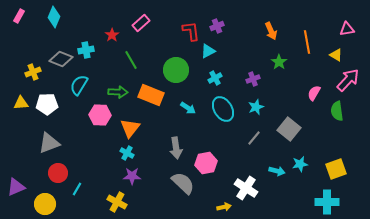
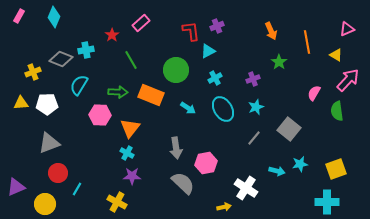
pink triangle at (347, 29): rotated 14 degrees counterclockwise
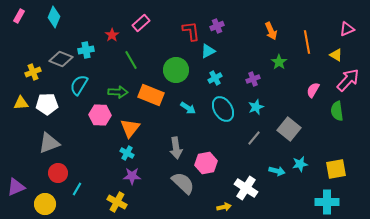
pink semicircle at (314, 93): moved 1 px left, 3 px up
yellow square at (336, 169): rotated 10 degrees clockwise
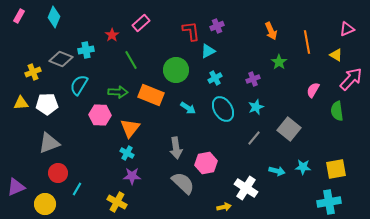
pink arrow at (348, 80): moved 3 px right, 1 px up
cyan star at (300, 164): moved 3 px right, 3 px down; rotated 14 degrees clockwise
cyan cross at (327, 202): moved 2 px right; rotated 10 degrees counterclockwise
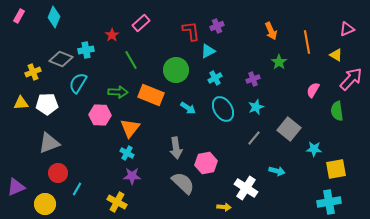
cyan semicircle at (79, 85): moved 1 px left, 2 px up
cyan star at (303, 167): moved 11 px right, 18 px up
yellow arrow at (224, 207): rotated 16 degrees clockwise
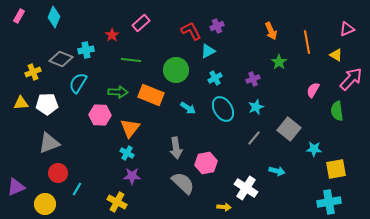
red L-shape at (191, 31): rotated 20 degrees counterclockwise
green line at (131, 60): rotated 54 degrees counterclockwise
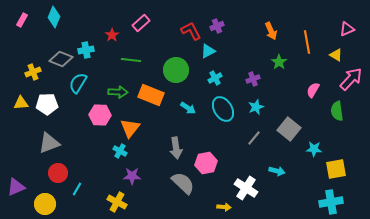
pink rectangle at (19, 16): moved 3 px right, 4 px down
cyan cross at (127, 153): moved 7 px left, 2 px up
cyan cross at (329, 202): moved 2 px right
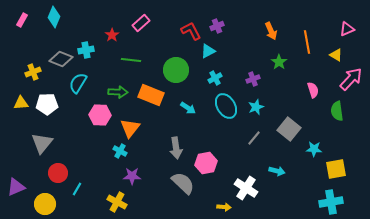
pink semicircle at (313, 90): rotated 133 degrees clockwise
cyan ellipse at (223, 109): moved 3 px right, 3 px up
gray triangle at (49, 143): moved 7 px left; rotated 30 degrees counterclockwise
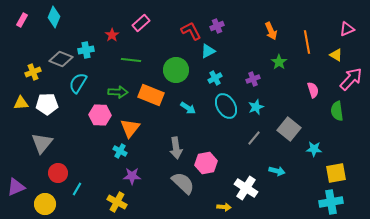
yellow square at (336, 169): moved 4 px down
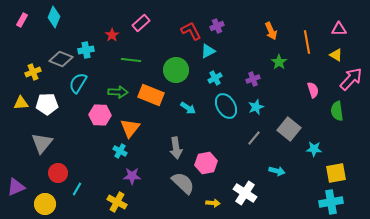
pink triangle at (347, 29): moved 8 px left; rotated 21 degrees clockwise
white cross at (246, 188): moved 1 px left, 5 px down
yellow arrow at (224, 207): moved 11 px left, 4 px up
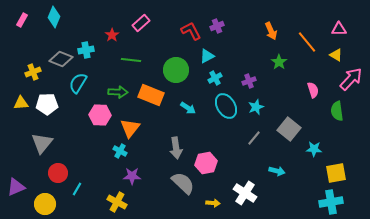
orange line at (307, 42): rotated 30 degrees counterclockwise
cyan triangle at (208, 51): moved 1 px left, 5 px down
purple cross at (253, 79): moved 4 px left, 2 px down
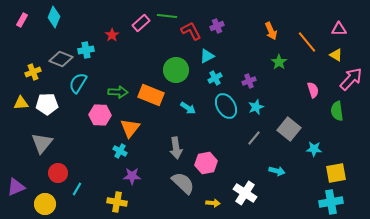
green line at (131, 60): moved 36 px right, 44 px up
yellow cross at (117, 202): rotated 18 degrees counterclockwise
